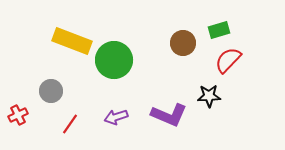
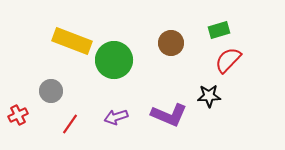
brown circle: moved 12 px left
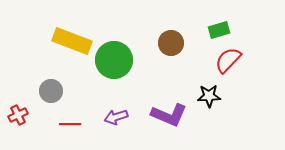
red line: rotated 55 degrees clockwise
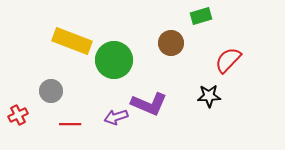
green rectangle: moved 18 px left, 14 px up
purple L-shape: moved 20 px left, 11 px up
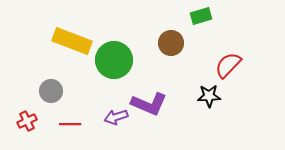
red semicircle: moved 5 px down
red cross: moved 9 px right, 6 px down
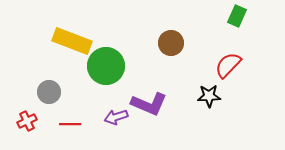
green rectangle: moved 36 px right; rotated 50 degrees counterclockwise
green circle: moved 8 px left, 6 px down
gray circle: moved 2 px left, 1 px down
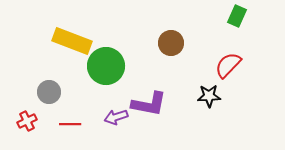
purple L-shape: rotated 12 degrees counterclockwise
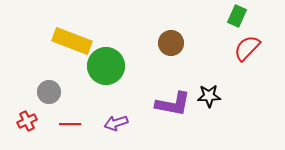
red semicircle: moved 19 px right, 17 px up
purple L-shape: moved 24 px right
purple arrow: moved 6 px down
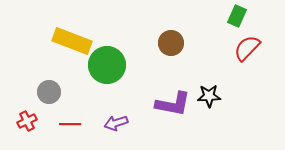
green circle: moved 1 px right, 1 px up
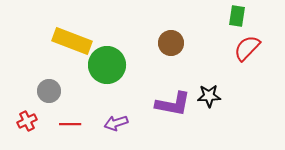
green rectangle: rotated 15 degrees counterclockwise
gray circle: moved 1 px up
